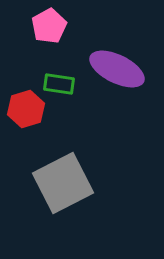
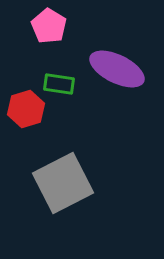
pink pentagon: rotated 12 degrees counterclockwise
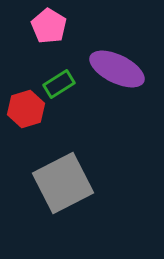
green rectangle: rotated 40 degrees counterclockwise
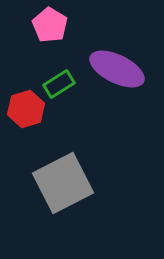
pink pentagon: moved 1 px right, 1 px up
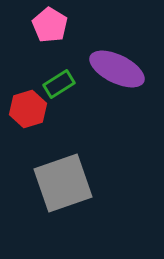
red hexagon: moved 2 px right
gray square: rotated 8 degrees clockwise
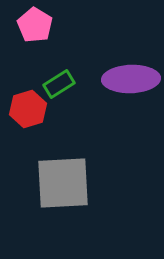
pink pentagon: moved 15 px left
purple ellipse: moved 14 px right, 10 px down; rotated 28 degrees counterclockwise
gray square: rotated 16 degrees clockwise
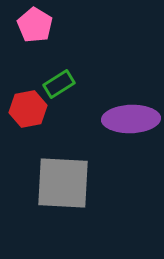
purple ellipse: moved 40 px down
red hexagon: rotated 6 degrees clockwise
gray square: rotated 6 degrees clockwise
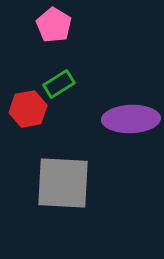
pink pentagon: moved 19 px right
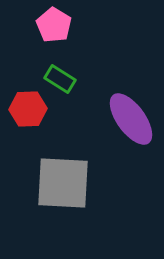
green rectangle: moved 1 px right, 5 px up; rotated 64 degrees clockwise
red hexagon: rotated 9 degrees clockwise
purple ellipse: rotated 56 degrees clockwise
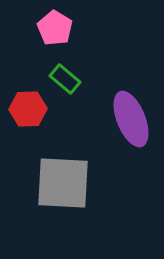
pink pentagon: moved 1 px right, 3 px down
green rectangle: moved 5 px right; rotated 8 degrees clockwise
purple ellipse: rotated 14 degrees clockwise
